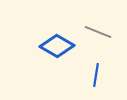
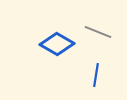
blue diamond: moved 2 px up
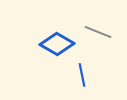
blue line: moved 14 px left; rotated 20 degrees counterclockwise
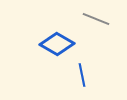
gray line: moved 2 px left, 13 px up
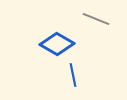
blue line: moved 9 px left
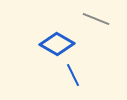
blue line: rotated 15 degrees counterclockwise
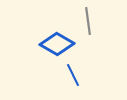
gray line: moved 8 px left, 2 px down; rotated 60 degrees clockwise
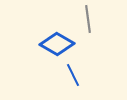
gray line: moved 2 px up
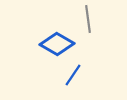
blue line: rotated 60 degrees clockwise
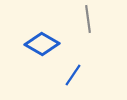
blue diamond: moved 15 px left
